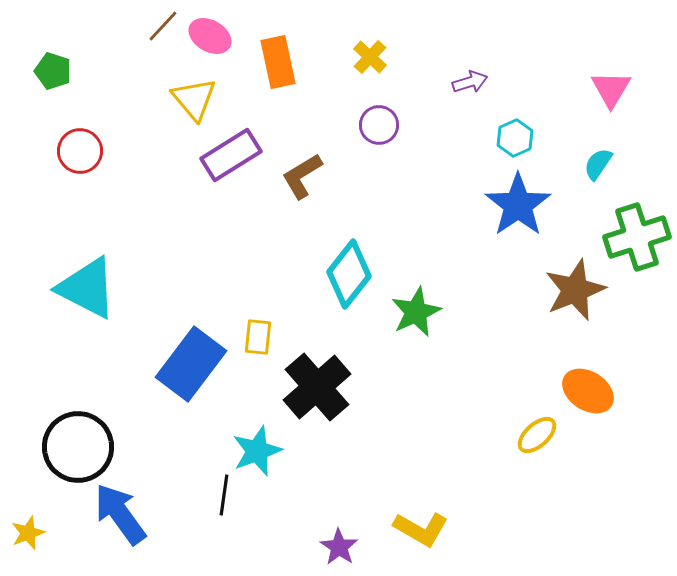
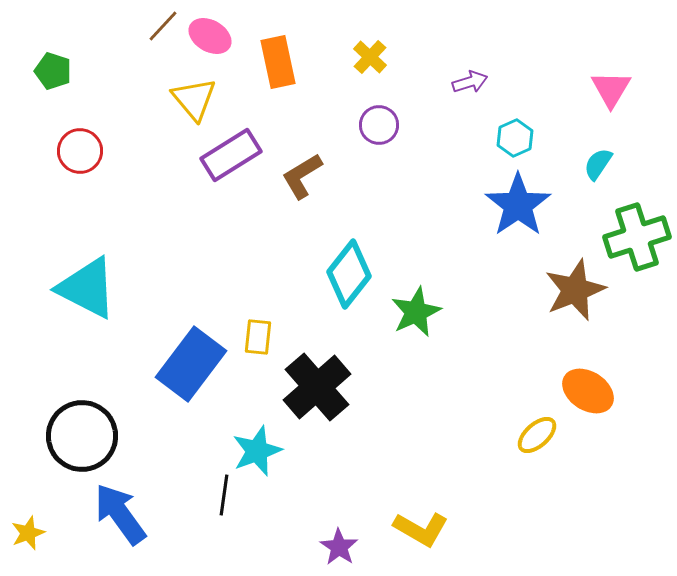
black circle: moved 4 px right, 11 px up
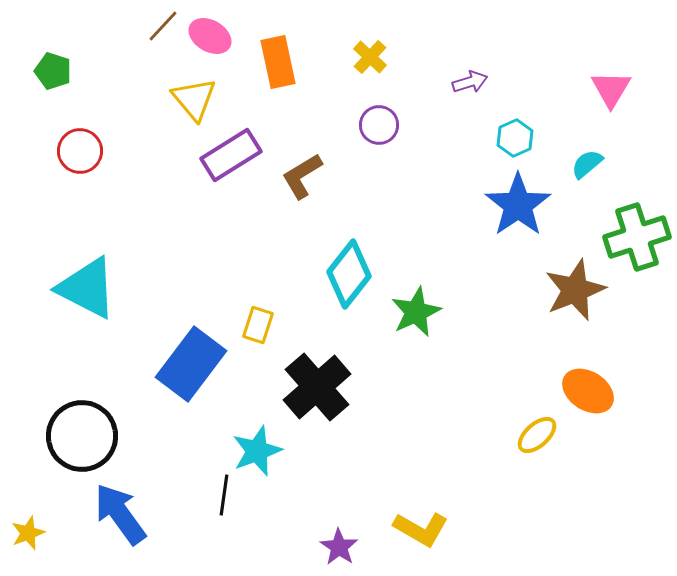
cyan semicircle: moved 11 px left; rotated 16 degrees clockwise
yellow rectangle: moved 12 px up; rotated 12 degrees clockwise
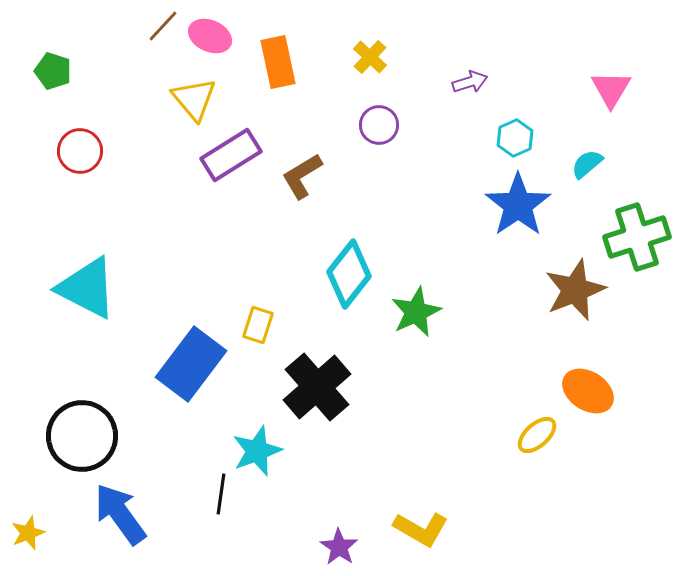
pink ellipse: rotated 6 degrees counterclockwise
black line: moved 3 px left, 1 px up
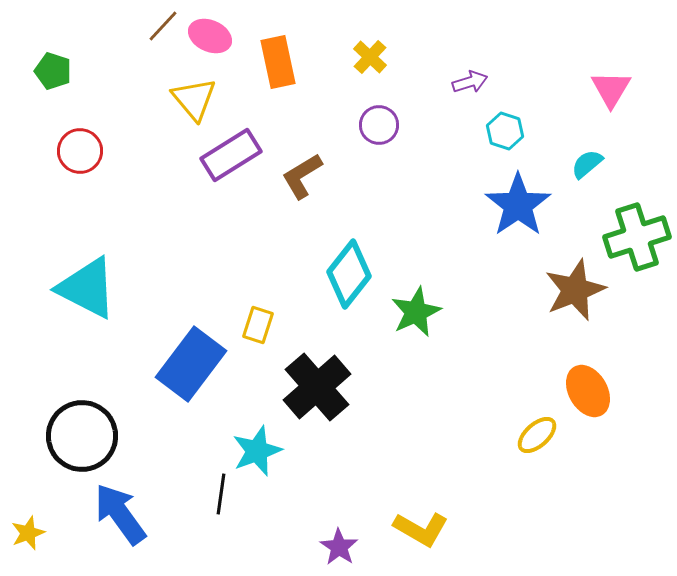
cyan hexagon: moved 10 px left, 7 px up; rotated 18 degrees counterclockwise
orange ellipse: rotated 27 degrees clockwise
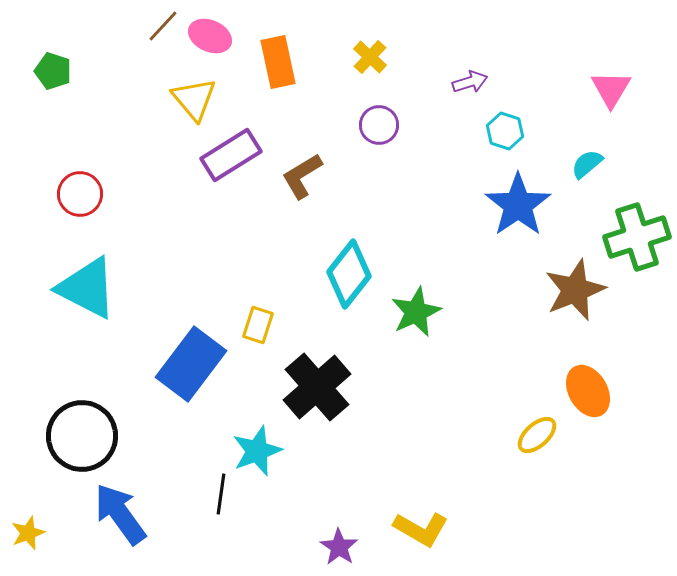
red circle: moved 43 px down
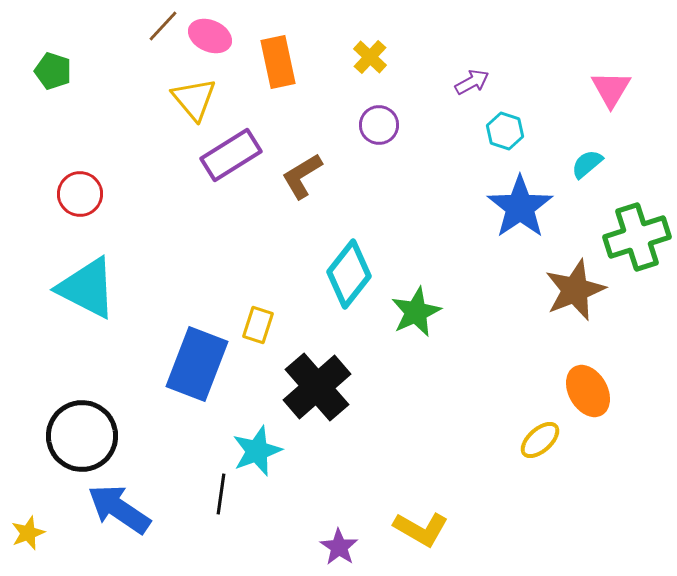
purple arrow: moved 2 px right; rotated 12 degrees counterclockwise
blue star: moved 2 px right, 2 px down
blue rectangle: moved 6 px right; rotated 16 degrees counterclockwise
yellow ellipse: moved 3 px right, 5 px down
blue arrow: moved 1 px left, 5 px up; rotated 20 degrees counterclockwise
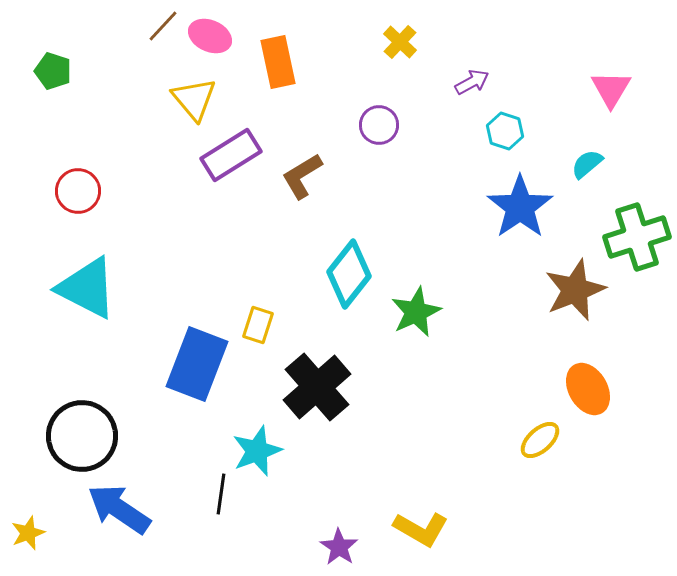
yellow cross: moved 30 px right, 15 px up
red circle: moved 2 px left, 3 px up
orange ellipse: moved 2 px up
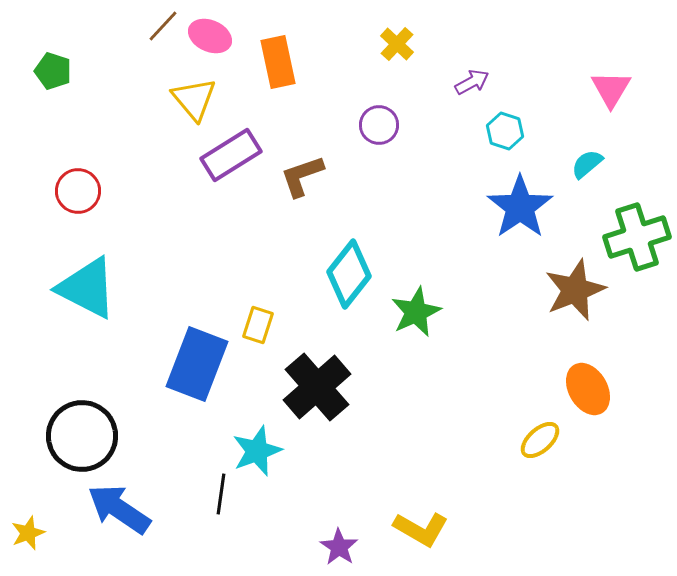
yellow cross: moved 3 px left, 2 px down
brown L-shape: rotated 12 degrees clockwise
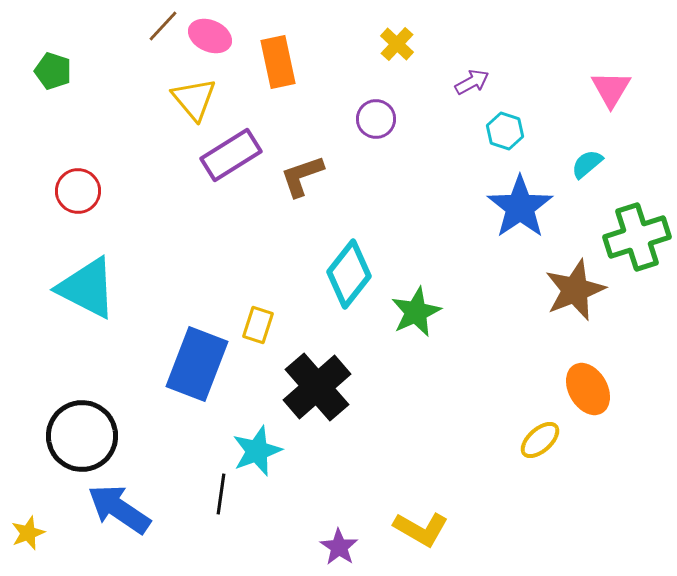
purple circle: moved 3 px left, 6 px up
